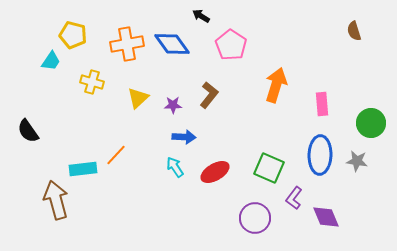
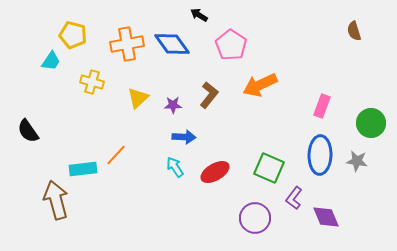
black arrow: moved 2 px left, 1 px up
orange arrow: moved 16 px left; rotated 132 degrees counterclockwise
pink rectangle: moved 2 px down; rotated 25 degrees clockwise
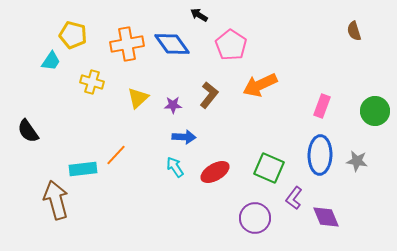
green circle: moved 4 px right, 12 px up
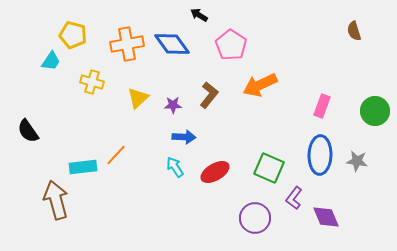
cyan rectangle: moved 2 px up
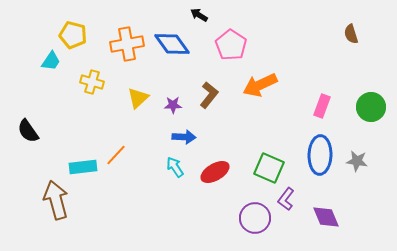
brown semicircle: moved 3 px left, 3 px down
green circle: moved 4 px left, 4 px up
purple L-shape: moved 8 px left, 1 px down
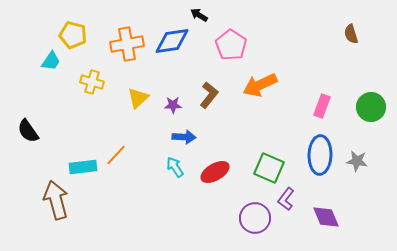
blue diamond: moved 3 px up; rotated 63 degrees counterclockwise
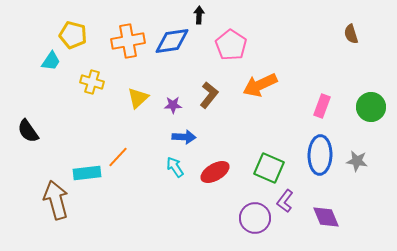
black arrow: rotated 60 degrees clockwise
orange cross: moved 1 px right, 3 px up
orange line: moved 2 px right, 2 px down
cyan rectangle: moved 4 px right, 6 px down
purple L-shape: moved 1 px left, 2 px down
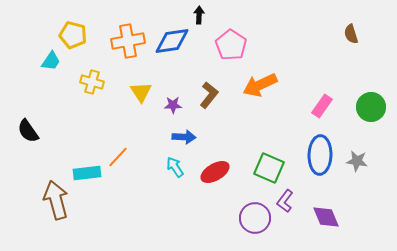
yellow triangle: moved 3 px right, 6 px up; rotated 20 degrees counterclockwise
pink rectangle: rotated 15 degrees clockwise
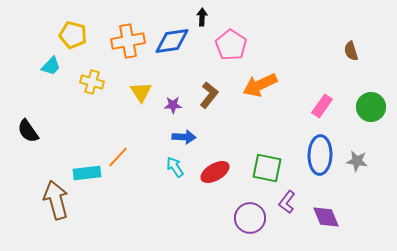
black arrow: moved 3 px right, 2 px down
brown semicircle: moved 17 px down
cyan trapezoid: moved 5 px down; rotated 10 degrees clockwise
green square: moved 2 px left; rotated 12 degrees counterclockwise
purple L-shape: moved 2 px right, 1 px down
purple circle: moved 5 px left
